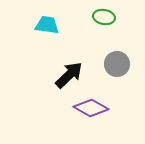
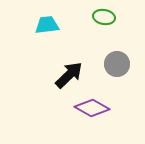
cyan trapezoid: rotated 15 degrees counterclockwise
purple diamond: moved 1 px right
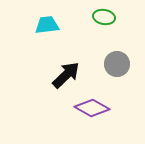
black arrow: moved 3 px left
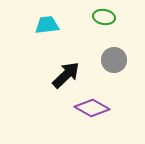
gray circle: moved 3 px left, 4 px up
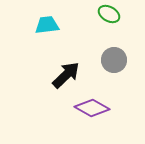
green ellipse: moved 5 px right, 3 px up; rotated 20 degrees clockwise
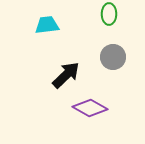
green ellipse: rotated 60 degrees clockwise
gray circle: moved 1 px left, 3 px up
purple diamond: moved 2 px left
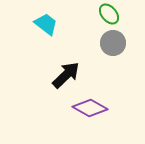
green ellipse: rotated 40 degrees counterclockwise
cyan trapezoid: moved 1 px left, 1 px up; rotated 45 degrees clockwise
gray circle: moved 14 px up
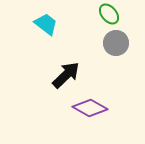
gray circle: moved 3 px right
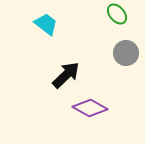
green ellipse: moved 8 px right
gray circle: moved 10 px right, 10 px down
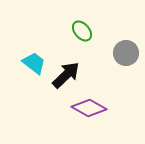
green ellipse: moved 35 px left, 17 px down
cyan trapezoid: moved 12 px left, 39 px down
purple diamond: moved 1 px left
